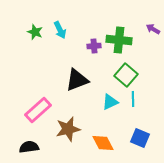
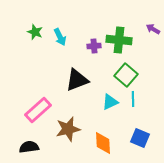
cyan arrow: moved 7 px down
orange diamond: rotated 25 degrees clockwise
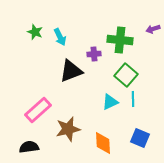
purple arrow: rotated 48 degrees counterclockwise
green cross: moved 1 px right
purple cross: moved 8 px down
black triangle: moved 6 px left, 9 px up
